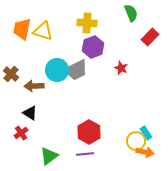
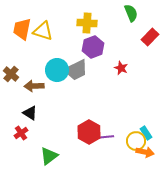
purple line: moved 20 px right, 17 px up
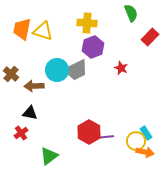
black triangle: rotated 21 degrees counterclockwise
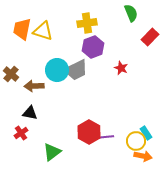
yellow cross: rotated 12 degrees counterclockwise
orange arrow: moved 2 px left, 4 px down
green triangle: moved 3 px right, 4 px up
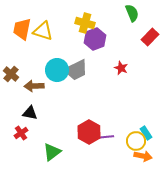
green semicircle: moved 1 px right
yellow cross: moved 2 px left; rotated 24 degrees clockwise
purple hexagon: moved 2 px right, 8 px up
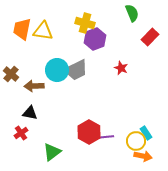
yellow triangle: rotated 10 degrees counterclockwise
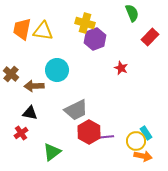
gray trapezoid: moved 40 px down
